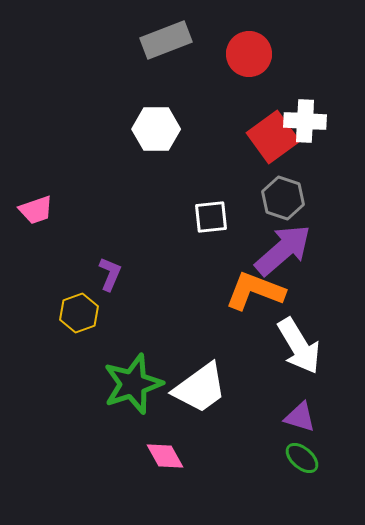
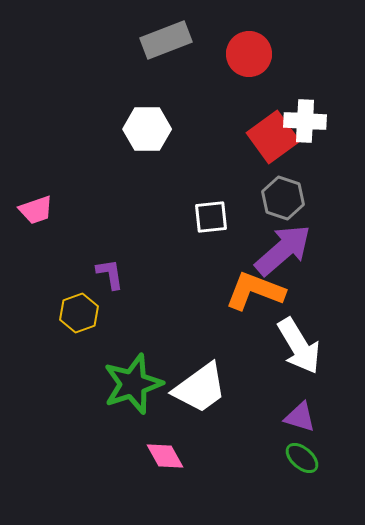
white hexagon: moved 9 px left
purple L-shape: rotated 32 degrees counterclockwise
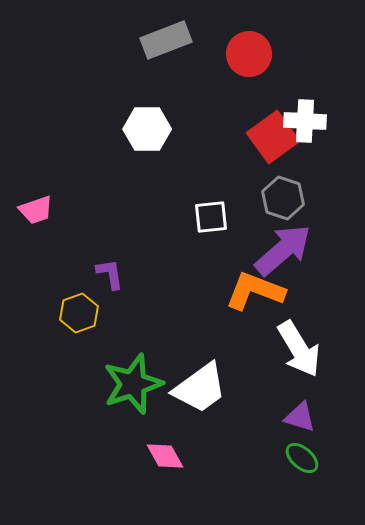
white arrow: moved 3 px down
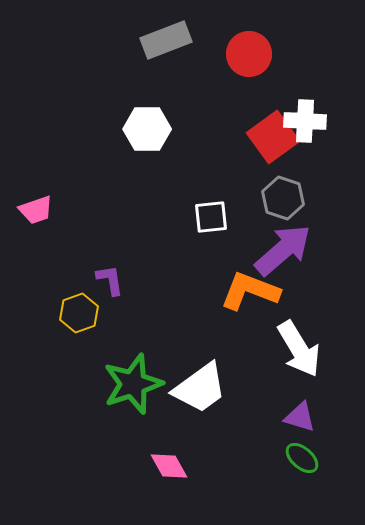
purple L-shape: moved 6 px down
orange L-shape: moved 5 px left
pink diamond: moved 4 px right, 10 px down
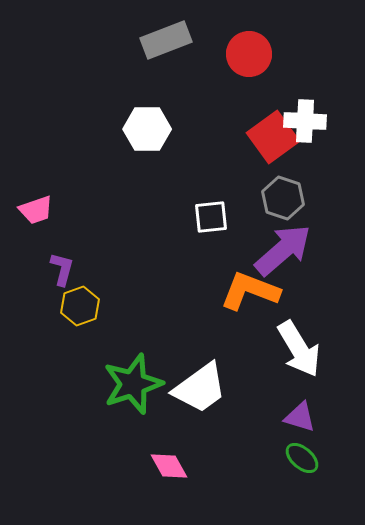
purple L-shape: moved 48 px left, 11 px up; rotated 24 degrees clockwise
yellow hexagon: moved 1 px right, 7 px up
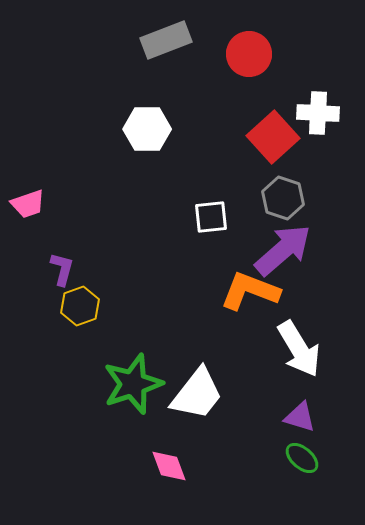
white cross: moved 13 px right, 8 px up
red square: rotated 6 degrees counterclockwise
pink trapezoid: moved 8 px left, 6 px up
white trapezoid: moved 3 px left, 6 px down; rotated 16 degrees counterclockwise
pink diamond: rotated 9 degrees clockwise
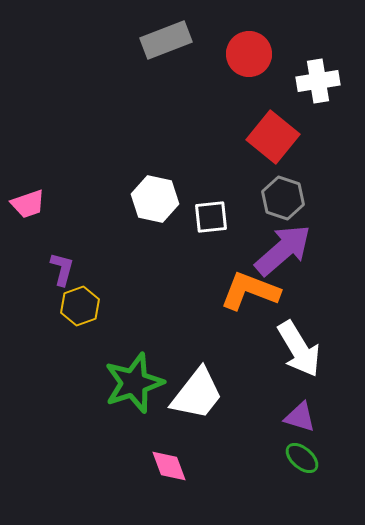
white cross: moved 32 px up; rotated 12 degrees counterclockwise
white hexagon: moved 8 px right, 70 px down; rotated 12 degrees clockwise
red square: rotated 9 degrees counterclockwise
green star: moved 1 px right, 1 px up
